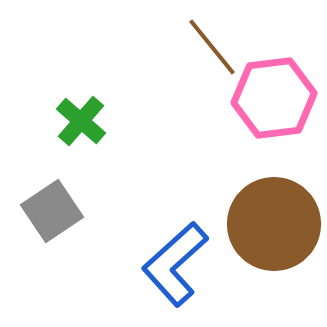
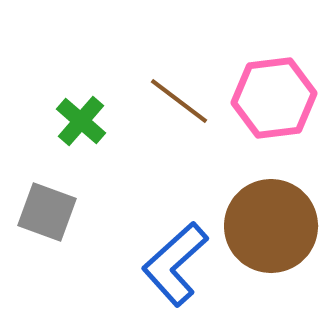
brown line: moved 33 px left, 54 px down; rotated 14 degrees counterclockwise
gray square: moved 5 px left, 1 px down; rotated 36 degrees counterclockwise
brown circle: moved 3 px left, 2 px down
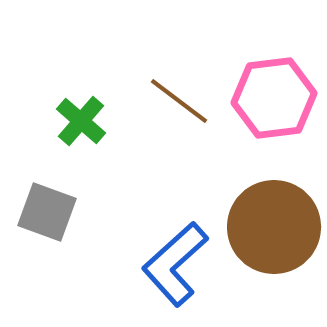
brown circle: moved 3 px right, 1 px down
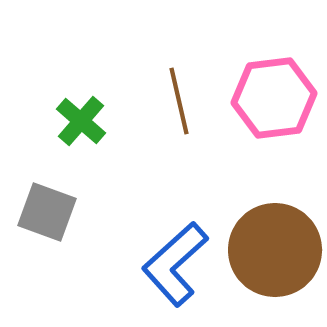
brown line: rotated 40 degrees clockwise
brown circle: moved 1 px right, 23 px down
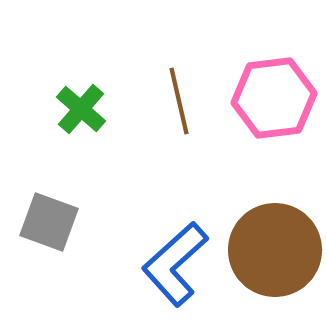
green cross: moved 12 px up
gray square: moved 2 px right, 10 px down
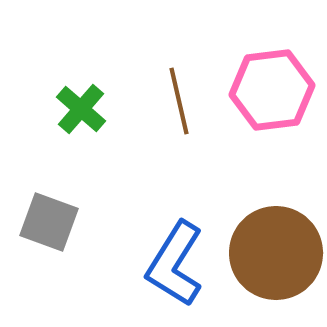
pink hexagon: moved 2 px left, 8 px up
brown circle: moved 1 px right, 3 px down
blue L-shape: rotated 16 degrees counterclockwise
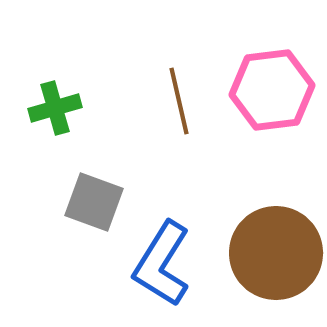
green cross: moved 26 px left, 1 px up; rotated 33 degrees clockwise
gray square: moved 45 px right, 20 px up
blue L-shape: moved 13 px left
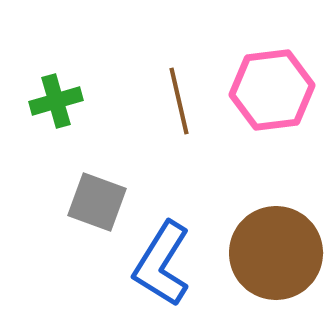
green cross: moved 1 px right, 7 px up
gray square: moved 3 px right
